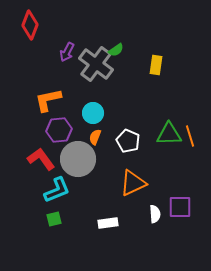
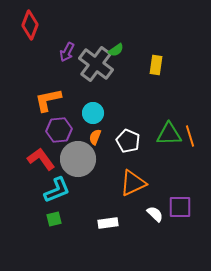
white semicircle: rotated 42 degrees counterclockwise
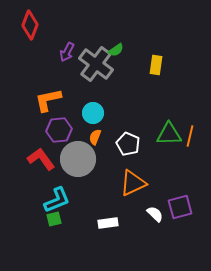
orange line: rotated 30 degrees clockwise
white pentagon: moved 3 px down
cyan L-shape: moved 10 px down
purple square: rotated 15 degrees counterclockwise
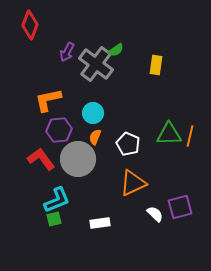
white rectangle: moved 8 px left
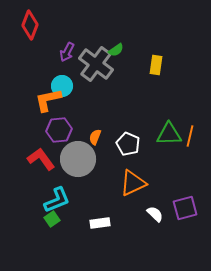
cyan circle: moved 31 px left, 27 px up
purple square: moved 5 px right, 1 px down
green square: moved 2 px left; rotated 21 degrees counterclockwise
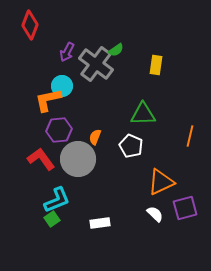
green triangle: moved 26 px left, 20 px up
white pentagon: moved 3 px right, 2 px down
orange triangle: moved 28 px right, 1 px up
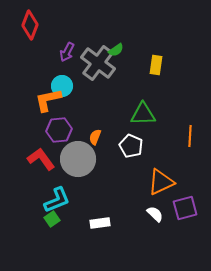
gray cross: moved 2 px right, 1 px up
orange line: rotated 10 degrees counterclockwise
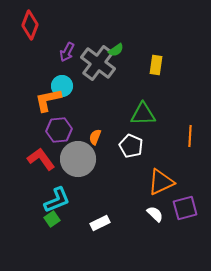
white rectangle: rotated 18 degrees counterclockwise
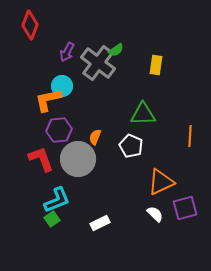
red L-shape: rotated 16 degrees clockwise
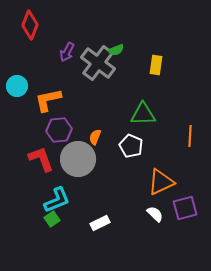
green semicircle: rotated 14 degrees clockwise
cyan circle: moved 45 px left
